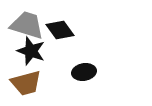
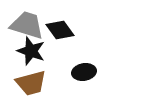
brown trapezoid: moved 5 px right
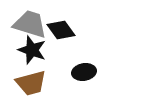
gray trapezoid: moved 3 px right, 1 px up
black diamond: moved 1 px right
black star: moved 1 px right, 1 px up
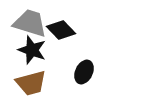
gray trapezoid: moved 1 px up
black diamond: rotated 8 degrees counterclockwise
black ellipse: rotated 55 degrees counterclockwise
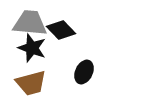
gray trapezoid: rotated 12 degrees counterclockwise
black star: moved 2 px up
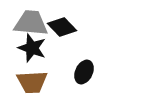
gray trapezoid: moved 1 px right
black diamond: moved 1 px right, 3 px up
brown trapezoid: moved 1 px right, 1 px up; rotated 12 degrees clockwise
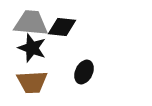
black diamond: rotated 40 degrees counterclockwise
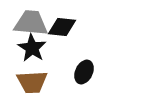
black star: rotated 12 degrees clockwise
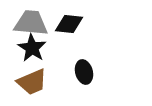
black diamond: moved 7 px right, 3 px up
black ellipse: rotated 40 degrees counterclockwise
brown trapezoid: rotated 20 degrees counterclockwise
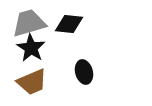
gray trapezoid: moved 2 px left; rotated 21 degrees counterclockwise
black star: moved 1 px left
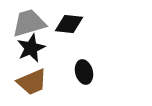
black star: rotated 16 degrees clockwise
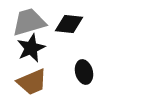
gray trapezoid: moved 1 px up
